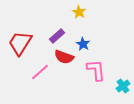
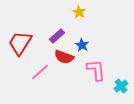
blue star: moved 1 px left, 1 px down
cyan cross: moved 2 px left
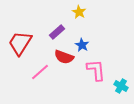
purple rectangle: moved 4 px up
cyan cross: rotated 24 degrees counterclockwise
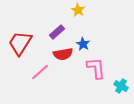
yellow star: moved 1 px left, 2 px up
blue star: moved 1 px right, 1 px up
red semicircle: moved 1 px left, 3 px up; rotated 30 degrees counterclockwise
pink L-shape: moved 2 px up
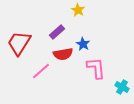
red trapezoid: moved 1 px left
pink line: moved 1 px right, 1 px up
cyan cross: moved 1 px right, 1 px down
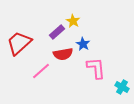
yellow star: moved 5 px left, 11 px down
red trapezoid: rotated 16 degrees clockwise
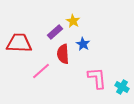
purple rectangle: moved 2 px left
red trapezoid: rotated 44 degrees clockwise
red semicircle: rotated 96 degrees clockwise
pink L-shape: moved 1 px right, 10 px down
